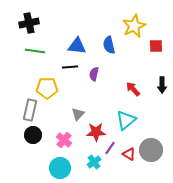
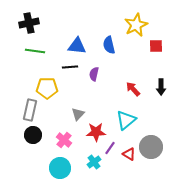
yellow star: moved 2 px right, 1 px up
black arrow: moved 1 px left, 2 px down
gray circle: moved 3 px up
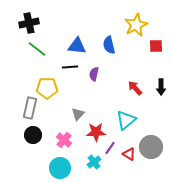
green line: moved 2 px right, 2 px up; rotated 30 degrees clockwise
red arrow: moved 2 px right, 1 px up
gray rectangle: moved 2 px up
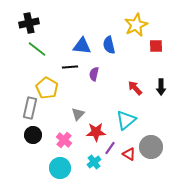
blue triangle: moved 5 px right
yellow pentagon: rotated 30 degrees clockwise
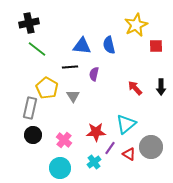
gray triangle: moved 5 px left, 18 px up; rotated 16 degrees counterclockwise
cyan triangle: moved 4 px down
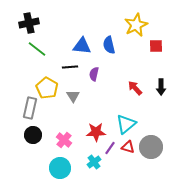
red triangle: moved 1 px left, 7 px up; rotated 16 degrees counterclockwise
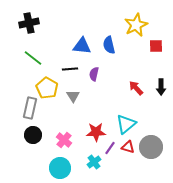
green line: moved 4 px left, 9 px down
black line: moved 2 px down
red arrow: moved 1 px right
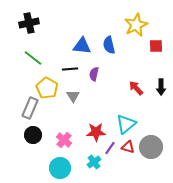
gray rectangle: rotated 10 degrees clockwise
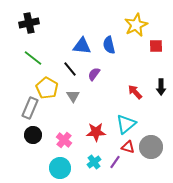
black line: rotated 56 degrees clockwise
purple semicircle: rotated 24 degrees clockwise
red arrow: moved 1 px left, 4 px down
purple line: moved 5 px right, 14 px down
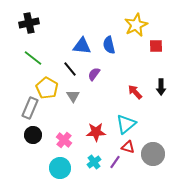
gray circle: moved 2 px right, 7 px down
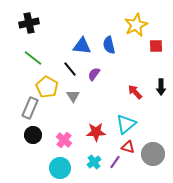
yellow pentagon: moved 1 px up
